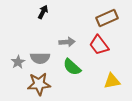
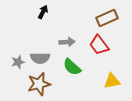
gray star: rotated 16 degrees clockwise
brown star: rotated 10 degrees counterclockwise
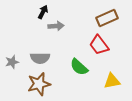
gray arrow: moved 11 px left, 16 px up
gray star: moved 6 px left
green semicircle: moved 7 px right
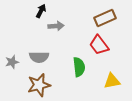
black arrow: moved 2 px left, 1 px up
brown rectangle: moved 2 px left
gray semicircle: moved 1 px left, 1 px up
green semicircle: rotated 138 degrees counterclockwise
brown star: moved 1 px down
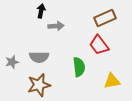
black arrow: rotated 16 degrees counterclockwise
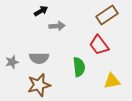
black arrow: rotated 48 degrees clockwise
brown rectangle: moved 2 px right, 3 px up; rotated 10 degrees counterclockwise
gray arrow: moved 1 px right
gray semicircle: moved 1 px down
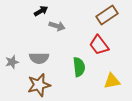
gray arrow: rotated 21 degrees clockwise
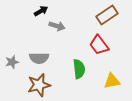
green semicircle: moved 2 px down
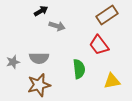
gray star: moved 1 px right
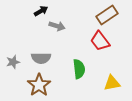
red trapezoid: moved 1 px right, 4 px up
gray semicircle: moved 2 px right
yellow triangle: moved 2 px down
brown star: rotated 20 degrees counterclockwise
